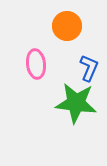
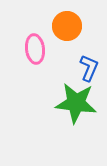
pink ellipse: moved 1 px left, 15 px up
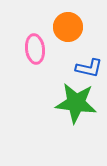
orange circle: moved 1 px right, 1 px down
blue L-shape: rotated 80 degrees clockwise
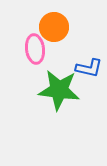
orange circle: moved 14 px left
green star: moved 17 px left, 13 px up
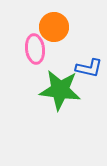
green star: moved 1 px right
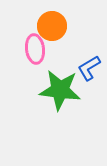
orange circle: moved 2 px left, 1 px up
blue L-shape: rotated 136 degrees clockwise
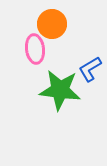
orange circle: moved 2 px up
blue L-shape: moved 1 px right, 1 px down
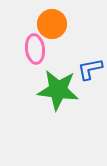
blue L-shape: rotated 20 degrees clockwise
green star: moved 2 px left
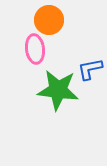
orange circle: moved 3 px left, 4 px up
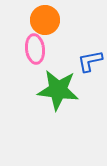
orange circle: moved 4 px left
blue L-shape: moved 8 px up
